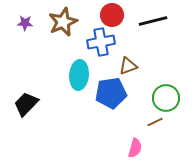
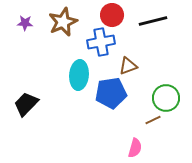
brown line: moved 2 px left, 2 px up
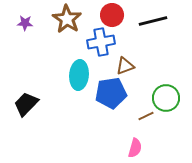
brown star: moved 4 px right, 3 px up; rotated 16 degrees counterclockwise
brown triangle: moved 3 px left
brown line: moved 7 px left, 4 px up
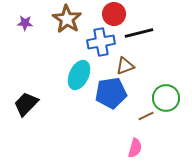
red circle: moved 2 px right, 1 px up
black line: moved 14 px left, 12 px down
cyan ellipse: rotated 20 degrees clockwise
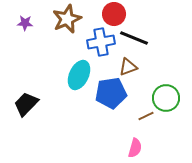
brown star: rotated 16 degrees clockwise
black line: moved 5 px left, 5 px down; rotated 36 degrees clockwise
brown triangle: moved 3 px right, 1 px down
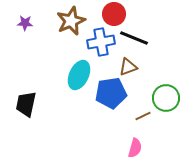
brown star: moved 4 px right, 2 px down
black trapezoid: rotated 32 degrees counterclockwise
brown line: moved 3 px left
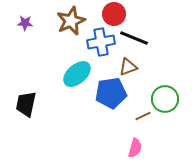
cyan ellipse: moved 2 px left, 1 px up; rotated 24 degrees clockwise
green circle: moved 1 px left, 1 px down
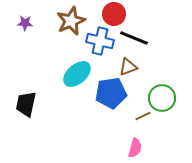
blue cross: moved 1 px left, 1 px up; rotated 24 degrees clockwise
green circle: moved 3 px left, 1 px up
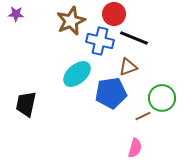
purple star: moved 9 px left, 9 px up
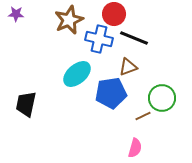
brown star: moved 2 px left, 1 px up
blue cross: moved 1 px left, 2 px up
